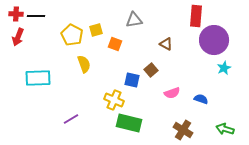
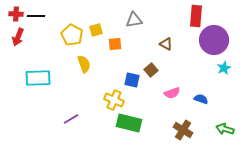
orange square: rotated 24 degrees counterclockwise
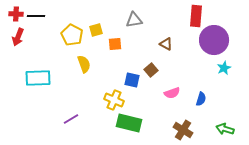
blue semicircle: rotated 88 degrees clockwise
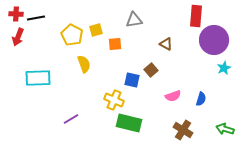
black line: moved 2 px down; rotated 12 degrees counterclockwise
pink semicircle: moved 1 px right, 3 px down
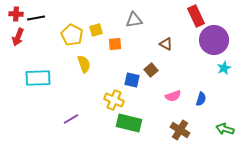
red rectangle: rotated 30 degrees counterclockwise
brown cross: moved 3 px left
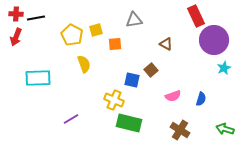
red arrow: moved 2 px left
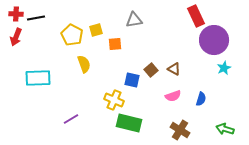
brown triangle: moved 8 px right, 25 px down
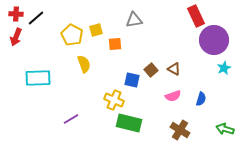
black line: rotated 30 degrees counterclockwise
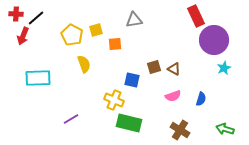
red arrow: moved 7 px right, 1 px up
brown square: moved 3 px right, 3 px up; rotated 24 degrees clockwise
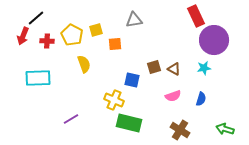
red cross: moved 31 px right, 27 px down
cyan star: moved 20 px left; rotated 16 degrees clockwise
